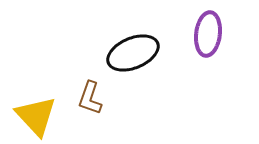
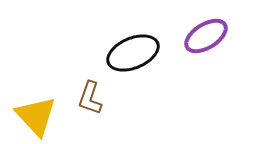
purple ellipse: moved 2 px left, 2 px down; rotated 51 degrees clockwise
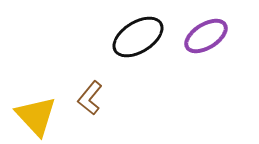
black ellipse: moved 5 px right, 16 px up; rotated 9 degrees counterclockwise
brown L-shape: rotated 20 degrees clockwise
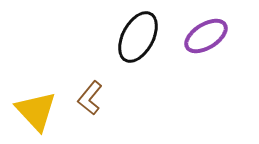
black ellipse: rotated 30 degrees counterclockwise
yellow triangle: moved 5 px up
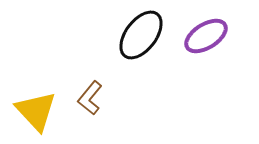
black ellipse: moved 3 px right, 2 px up; rotated 9 degrees clockwise
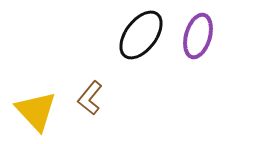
purple ellipse: moved 8 px left; rotated 42 degrees counterclockwise
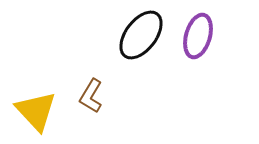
brown L-shape: moved 1 px right, 2 px up; rotated 8 degrees counterclockwise
